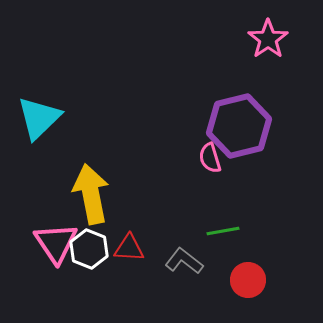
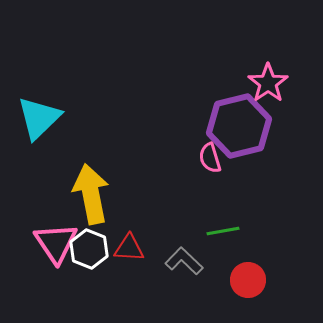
pink star: moved 44 px down
gray L-shape: rotated 6 degrees clockwise
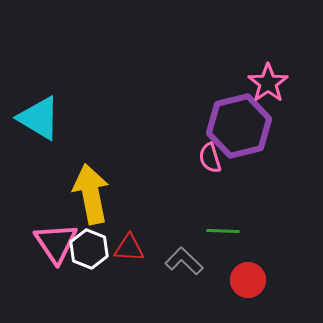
cyan triangle: rotated 45 degrees counterclockwise
green line: rotated 12 degrees clockwise
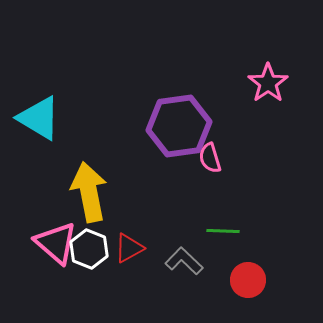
purple hexagon: moved 60 px left; rotated 6 degrees clockwise
yellow arrow: moved 2 px left, 2 px up
pink triangle: rotated 15 degrees counterclockwise
red triangle: rotated 32 degrees counterclockwise
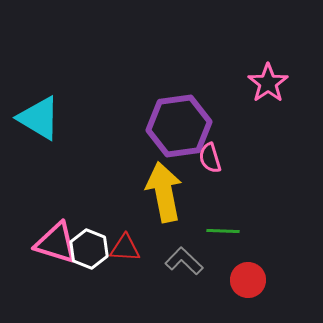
yellow arrow: moved 75 px right
pink triangle: rotated 24 degrees counterclockwise
red triangle: moved 4 px left; rotated 32 degrees clockwise
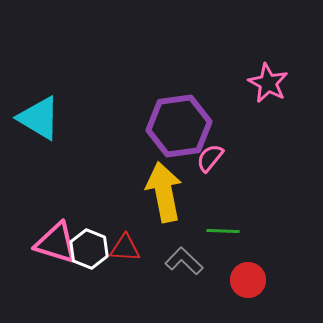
pink star: rotated 9 degrees counterclockwise
pink semicircle: rotated 56 degrees clockwise
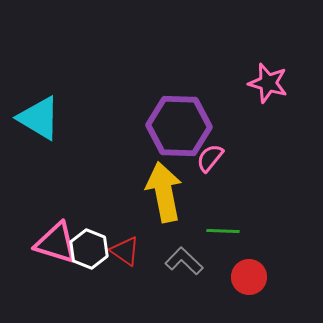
pink star: rotated 12 degrees counterclockwise
purple hexagon: rotated 10 degrees clockwise
red triangle: moved 3 px down; rotated 32 degrees clockwise
red circle: moved 1 px right, 3 px up
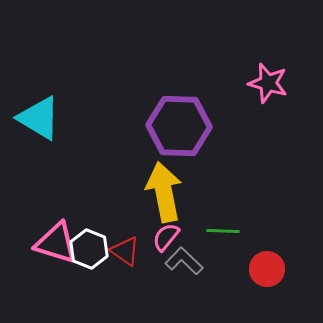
pink semicircle: moved 44 px left, 79 px down
red circle: moved 18 px right, 8 px up
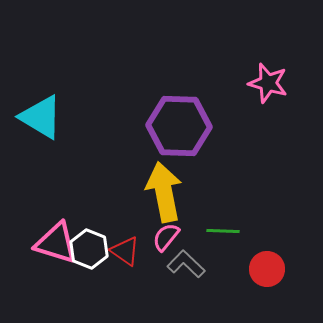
cyan triangle: moved 2 px right, 1 px up
gray L-shape: moved 2 px right, 3 px down
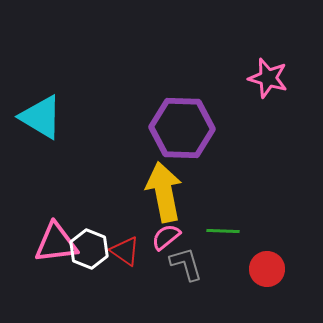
pink star: moved 5 px up
purple hexagon: moved 3 px right, 2 px down
pink semicircle: rotated 12 degrees clockwise
pink triangle: rotated 24 degrees counterclockwise
gray L-shape: rotated 30 degrees clockwise
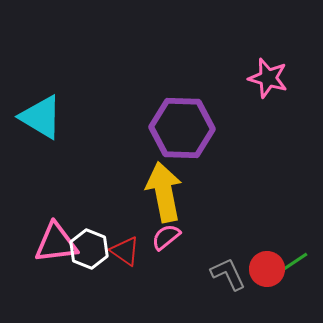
green line: moved 70 px right, 32 px down; rotated 36 degrees counterclockwise
gray L-shape: moved 42 px right, 10 px down; rotated 9 degrees counterclockwise
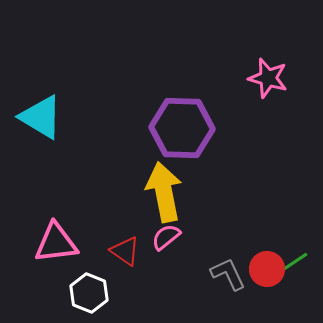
white hexagon: moved 44 px down
